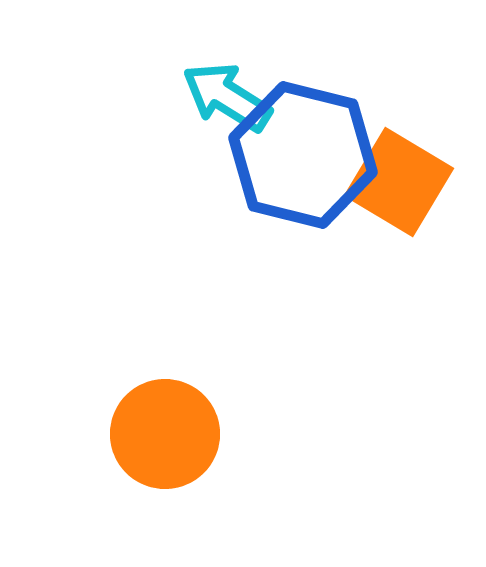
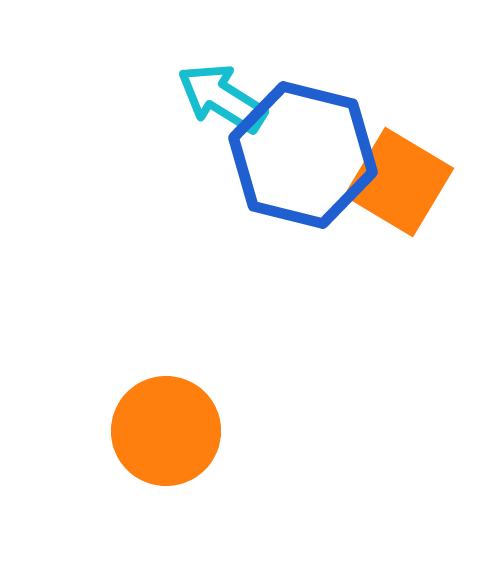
cyan arrow: moved 5 px left, 1 px down
orange circle: moved 1 px right, 3 px up
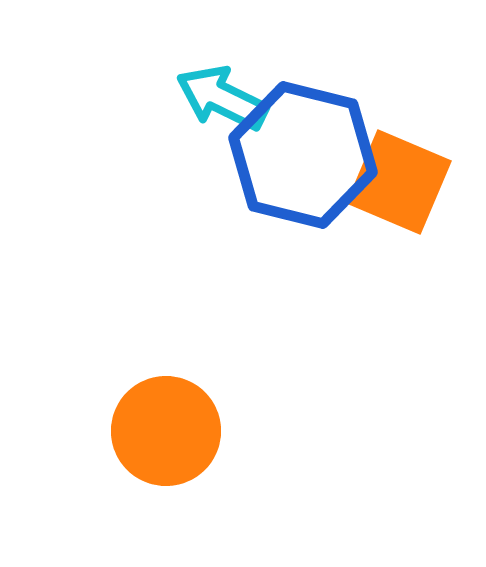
cyan arrow: rotated 6 degrees counterclockwise
orange square: rotated 8 degrees counterclockwise
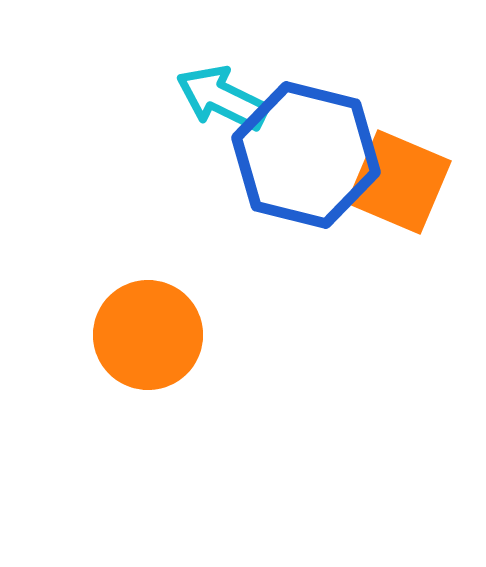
blue hexagon: moved 3 px right
orange circle: moved 18 px left, 96 px up
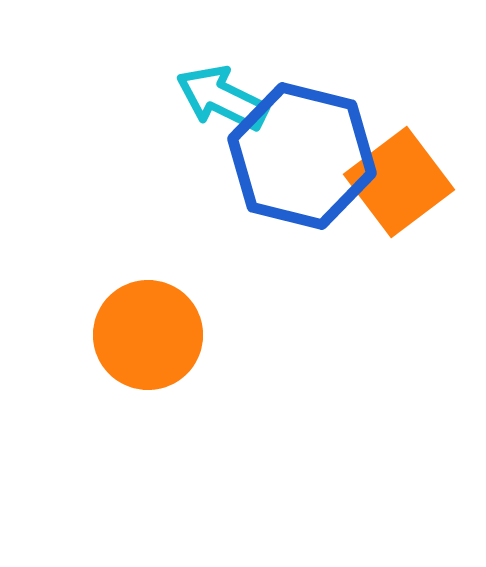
blue hexagon: moved 4 px left, 1 px down
orange square: rotated 30 degrees clockwise
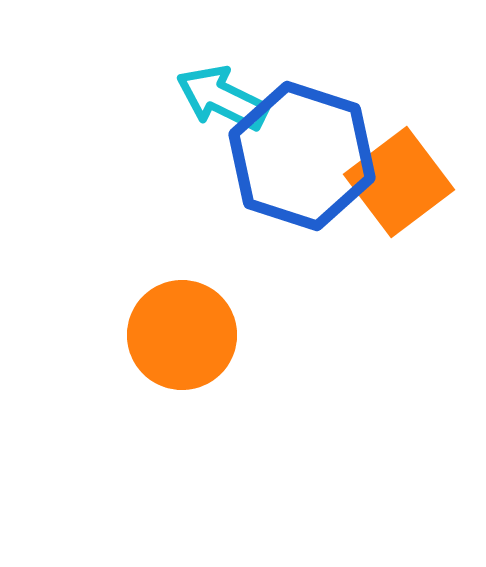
blue hexagon: rotated 4 degrees clockwise
orange circle: moved 34 px right
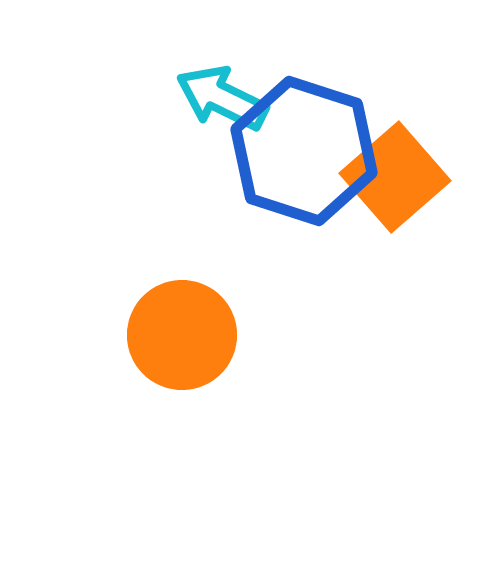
blue hexagon: moved 2 px right, 5 px up
orange square: moved 4 px left, 5 px up; rotated 4 degrees counterclockwise
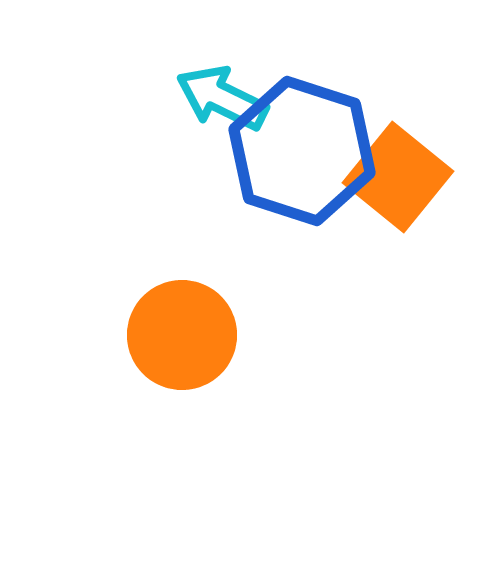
blue hexagon: moved 2 px left
orange square: moved 3 px right; rotated 10 degrees counterclockwise
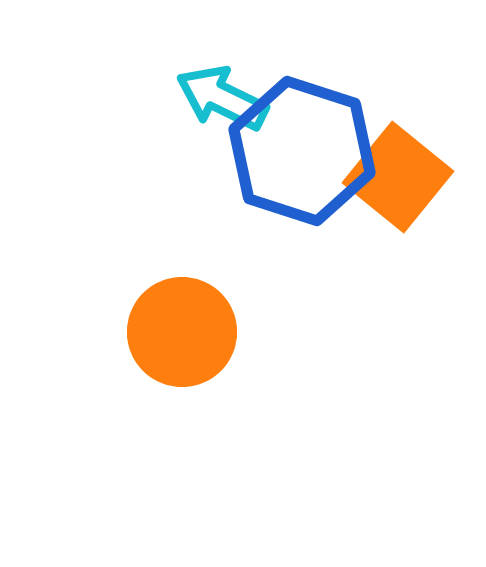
orange circle: moved 3 px up
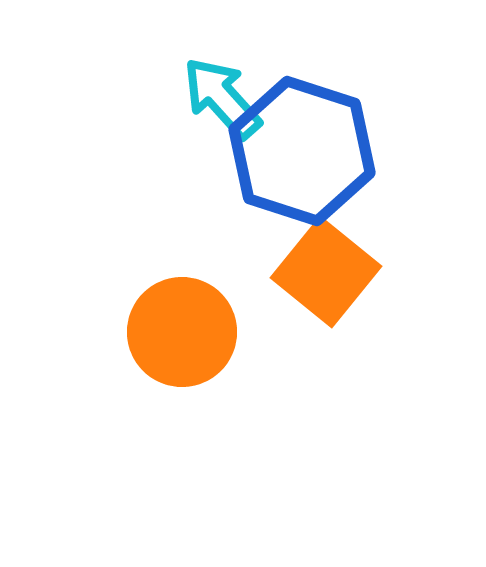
cyan arrow: rotated 22 degrees clockwise
orange square: moved 72 px left, 95 px down
